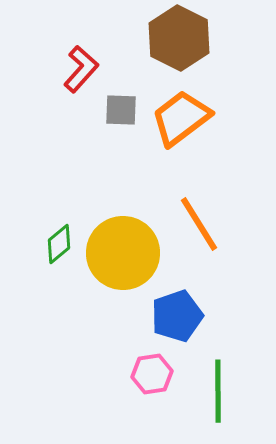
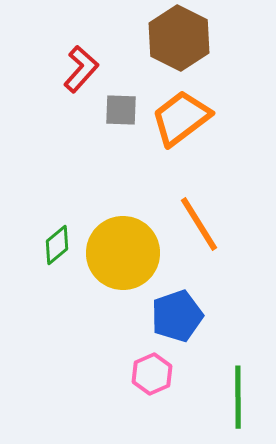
green diamond: moved 2 px left, 1 px down
pink hexagon: rotated 15 degrees counterclockwise
green line: moved 20 px right, 6 px down
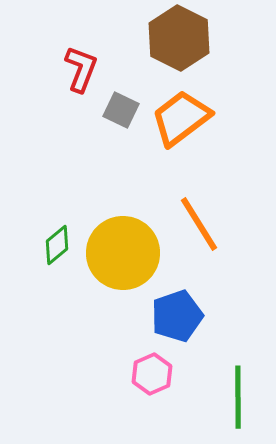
red L-shape: rotated 21 degrees counterclockwise
gray square: rotated 24 degrees clockwise
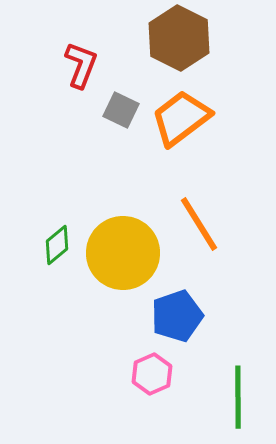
red L-shape: moved 4 px up
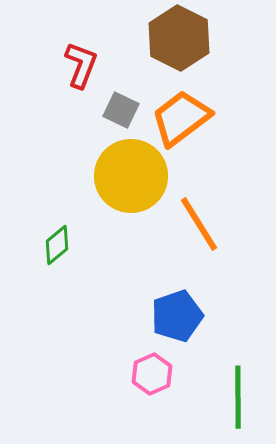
yellow circle: moved 8 px right, 77 px up
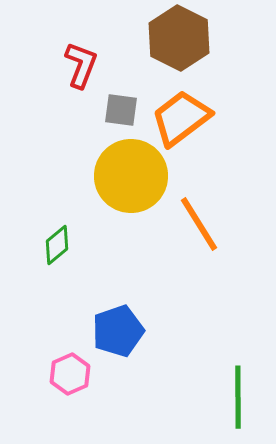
gray square: rotated 18 degrees counterclockwise
blue pentagon: moved 59 px left, 15 px down
pink hexagon: moved 82 px left
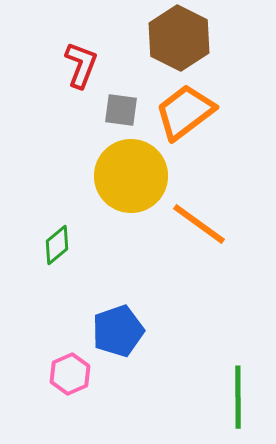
orange trapezoid: moved 4 px right, 6 px up
orange line: rotated 22 degrees counterclockwise
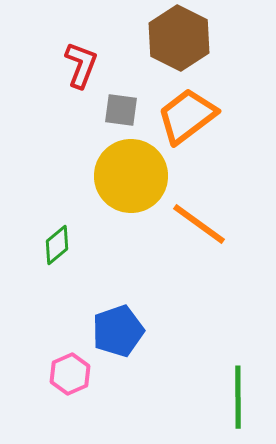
orange trapezoid: moved 2 px right, 4 px down
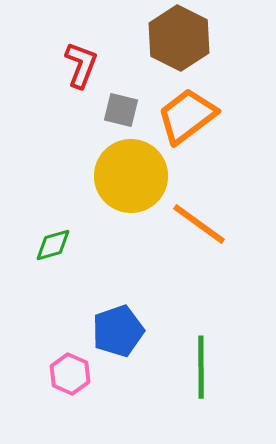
gray square: rotated 6 degrees clockwise
green diamond: moved 4 px left; rotated 24 degrees clockwise
pink hexagon: rotated 12 degrees counterclockwise
green line: moved 37 px left, 30 px up
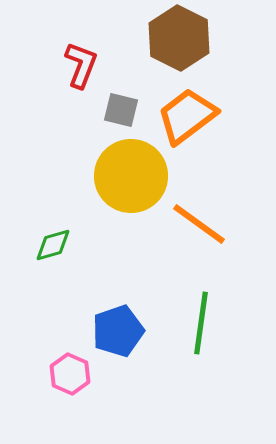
green line: moved 44 px up; rotated 8 degrees clockwise
